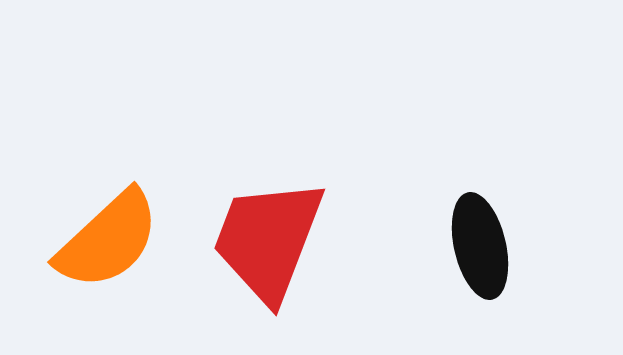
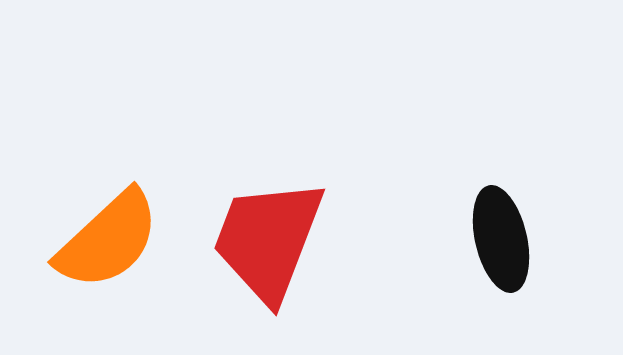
black ellipse: moved 21 px right, 7 px up
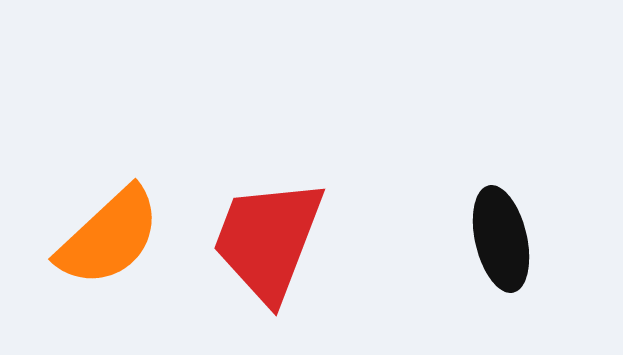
orange semicircle: moved 1 px right, 3 px up
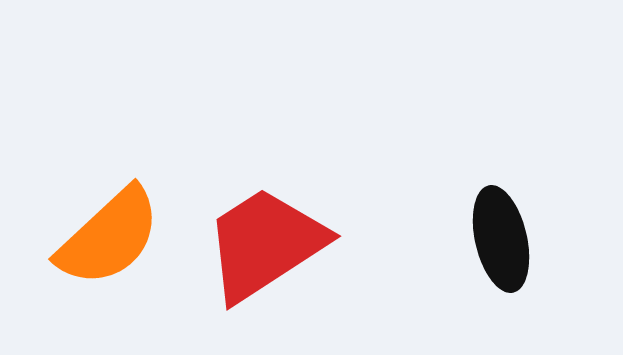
red trapezoid: moved 3 px left, 4 px down; rotated 36 degrees clockwise
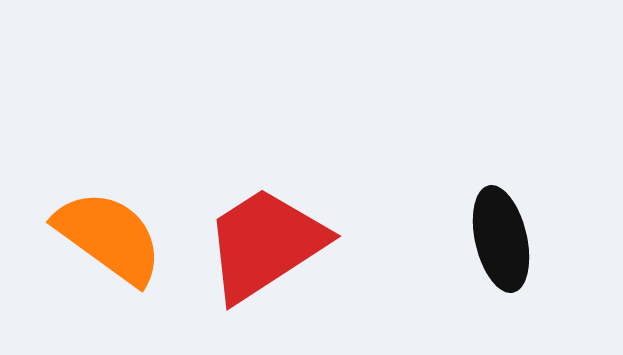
orange semicircle: rotated 101 degrees counterclockwise
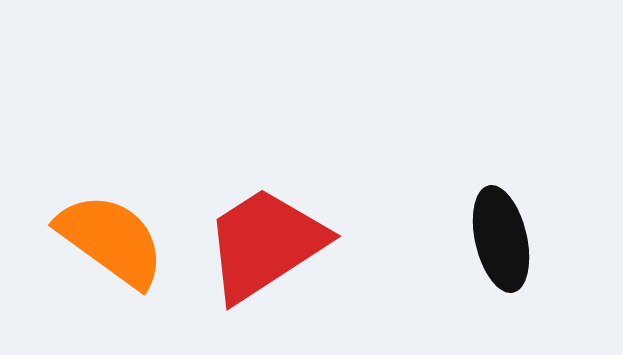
orange semicircle: moved 2 px right, 3 px down
